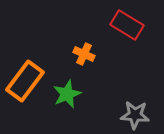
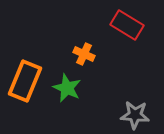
orange rectangle: rotated 15 degrees counterclockwise
green star: moved 6 px up; rotated 24 degrees counterclockwise
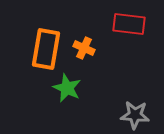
red rectangle: moved 2 px right, 1 px up; rotated 24 degrees counterclockwise
orange cross: moved 6 px up
orange rectangle: moved 21 px right, 32 px up; rotated 12 degrees counterclockwise
